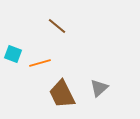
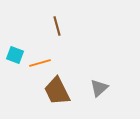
brown line: rotated 36 degrees clockwise
cyan square: moved 2 px right, 1 px down
brown trapezoid: moved 5 px left, 3 px up
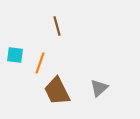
cyan square: rotated 12 degrees counterclockwise
orange line: rotated 55 degrees counterclockwise
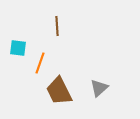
brown line: rotated 12 degrees clockwise
cyan square: moved 3 px right, 7 px up
brown trapezoid: moved 2 px right
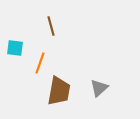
brown line: moved 6 px left; rotated 12 degrees counterclockwise
cyan square: moved 3 px left
brown trapezoid: rotated 144 degrees counterclockwise
